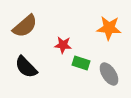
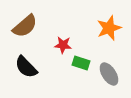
orange star: rotated 25 degrees counterclockwise
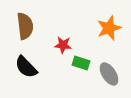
brown semicircle: rotated 56 degrees counterclockwise
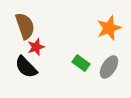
brown semicircle: rotated 12 degrees counterclockwise
red star: moved 27 px left, 2 px down; rotated 24 degrees counterclockwise
green rectangle: rotated 18 degrees clockwise
gray ellipse: moved 7 px up; rotated 65 degrees clockwise
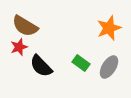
brown semicircle: rotated 140 degrees clockwise
red star: moved 17 px left
black semicircle: moved 15 px right, 1 px up
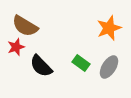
red star: moved 3 px left
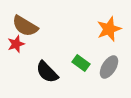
orange star: moved 1 px down
red star: moved 3 px up
black semicircle: moved 6 px right, 6 px down
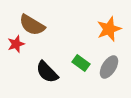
brown semicircle: moved 7 px right, 1 px up
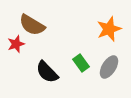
green rectangle: rotated 18 degrees clockwise
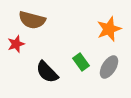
brown semicircle: moved 5 px up; rotated 16 degrees counterclockwise
green rectangle: moved 1 px up
